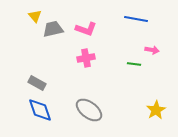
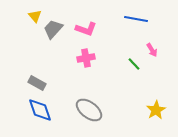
gray trapezoid: rotated 35 degrees counterclockwise
pink arrow: rotated 48 degrees clockwise
green line: rotated 40 degrees clockwise
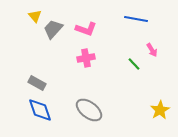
yellow star: moved 4 px right
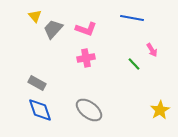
blue line: moved 4 px left, 1 px up
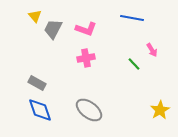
gray trapezoid: rotated 15 degrees counterclockwise
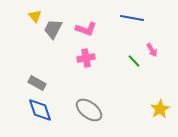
green line: moved 3 px up
yellow star: moved 1 px up
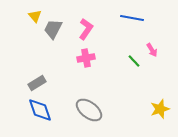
pink L-shape: rotated 75 degrees counterclockwise
gray rectangle: rotated 60 degrees counterclockwise
yellow star: rotated 12 degrees clockwise
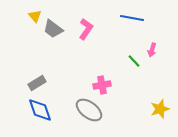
gray trapezoid: rotated 80 degrees counterclockwise
pink arrow: rotated 48 degrees clockwise
pink cross: moved 16 px right, 27 px down
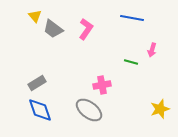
green line: moved 3 px left, 1 px down; rotated 32 degrees counterclockwise
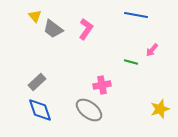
blue line: moved 4 px right, 3 px up
pink arrow: rotated 24 degrees clockwise
gray rectangle: moved 1 px up; rotated 12 degrees counterclockwise
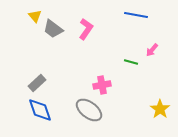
gray rectangle: moved 1 px down
yellow star: rotated 18 degrees counterclockwise
